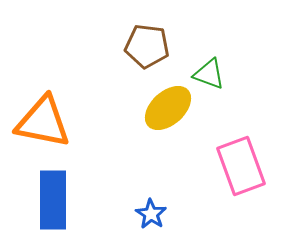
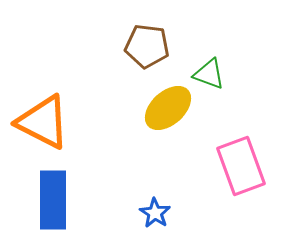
orange triangle: rotated 16 degrees clockwise
blue star: moved 4 px right, 1 px up
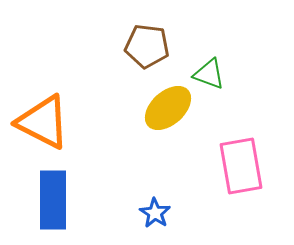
pink rectangle: rotated 10 degrees clockwise
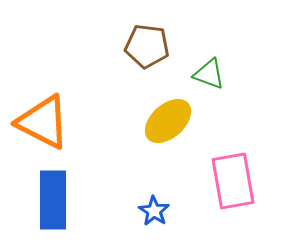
yellow ellipse: moved 13 px down
pink rectangle: moved 8 px left, 15 px down
blue star: moved 1 px left, 2 px up
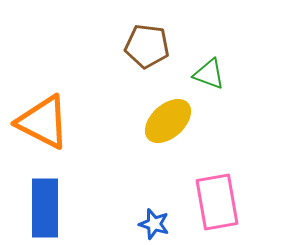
pink rectangle: moved 16 px left, 21 px down
blue rectangle: moved 8 px left, 8 px down
blue star: moved 13 px down; rotated 16 degrees counterclockwise
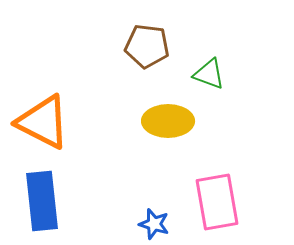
yellow ellipse: rotated 42 degrees clockwise
blue rectangle: moved 3 px left, 7 px up; rotated 6 degrees counterclockwise
